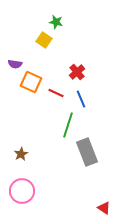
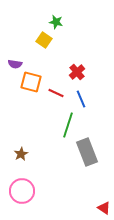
orange square: rotated 10 degrees counterclockwise
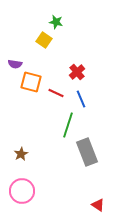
red triangle: moved 6 px left, 3 px up
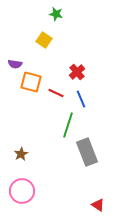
green star: moved 8 px up
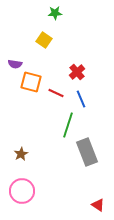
green star: moved 1 px left, 1 px up; rotated 16 degrees counterclockwise
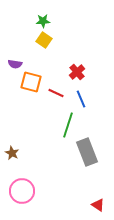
green star: moved 12 px left, 8 px down
brown star: moved 9 px left, 1 px up; rotated 16 degrees counterclockwise
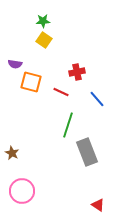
red cross: rotated 28 degrees clockwise
red line: moved 5 px right, 1 px up
blue line: moved 16 px right; rotated 18 degrees counterclockwise
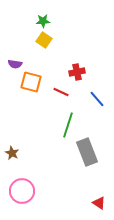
red triangle: moved 1 px right, 2 px up
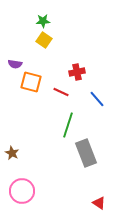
gray rectangle: moved 1 px left, 1 px down
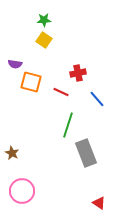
green star: moved 1 px right, 1 px up
red cross: moved 1 px right, 1 px down
